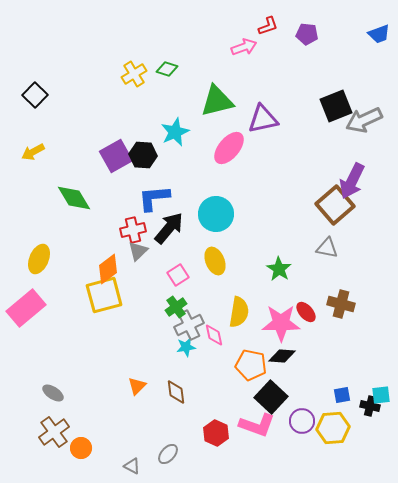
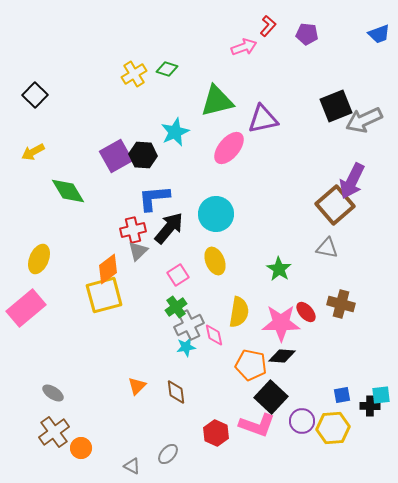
red L-shape at (268, 26): rotated 30 degrees counterclockwise
green diamond at (74, 198): moved 6 px left, 7 px up
black cross at (370, 406): rotated 12 degrees counterclockwise
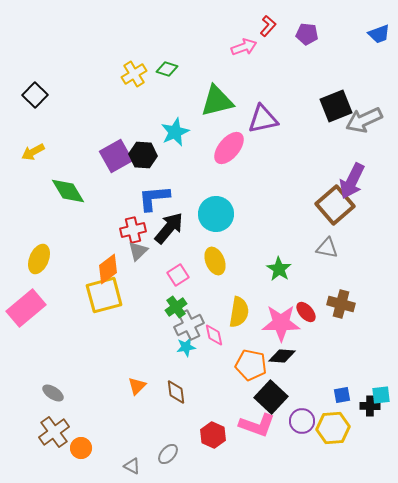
red hexagon at (216, 433): moved 3 px left, 2 px down
